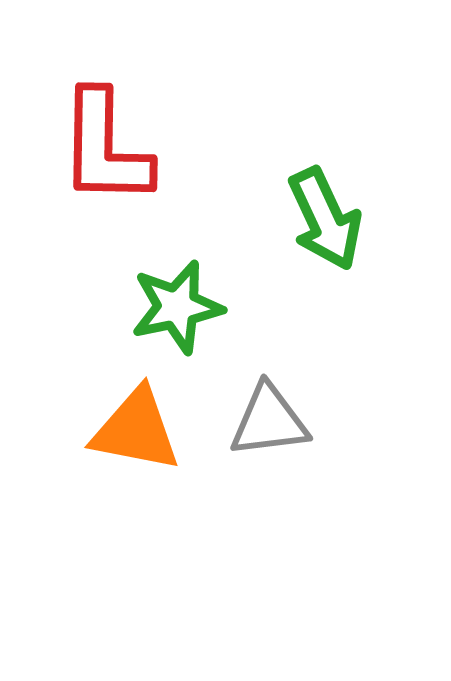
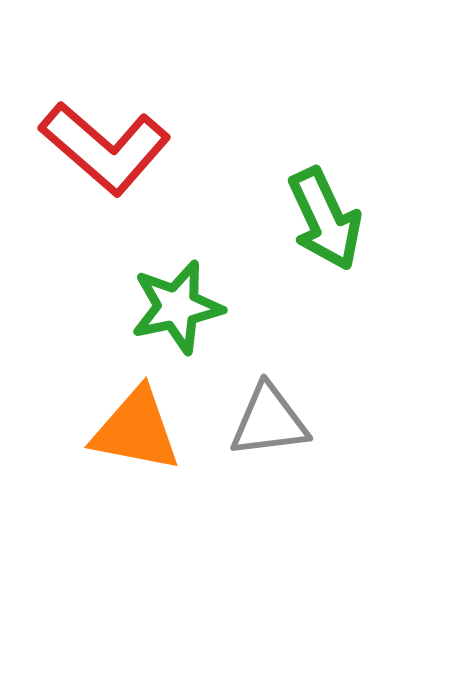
red L-shape: rotated 50 degrees counterclockwise
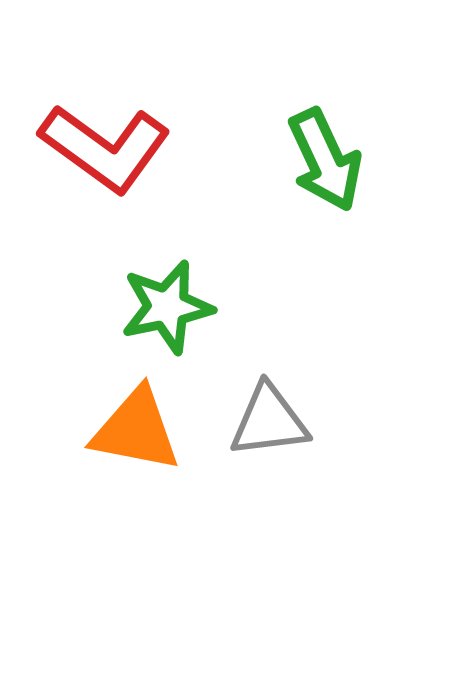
red L-shape: rotated 5 degrees counterclockwise
green arrow: moved 59 px up
green star: moved 10 px left
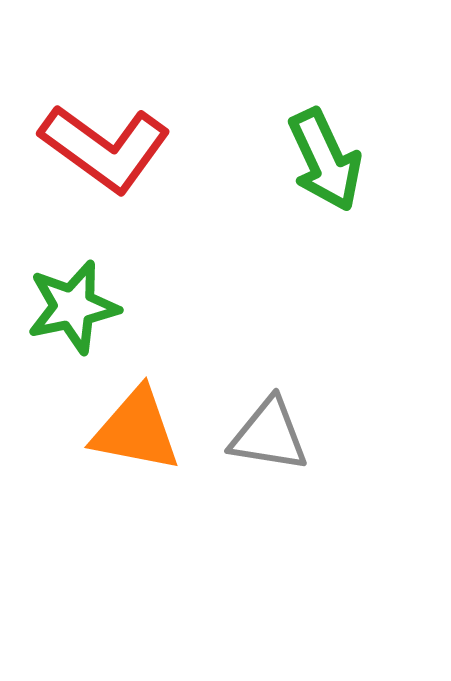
green star: moved 94 px left
gray triangle: moved 14 px down; rotated 16 degrees clockwise
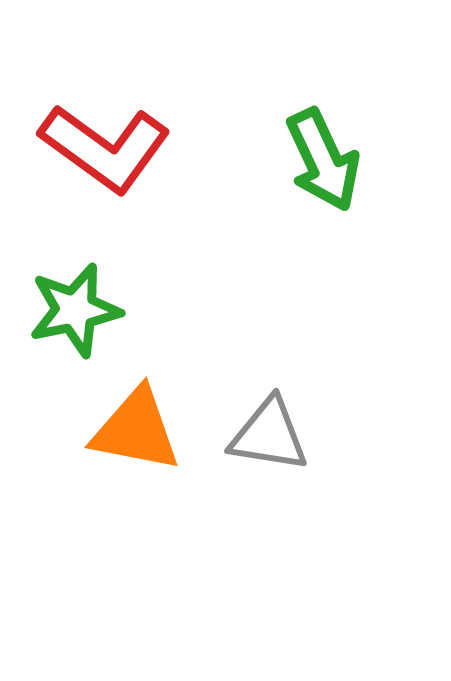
green arrow: moved 2 px left
green star: moved 2 px right, 3 px down
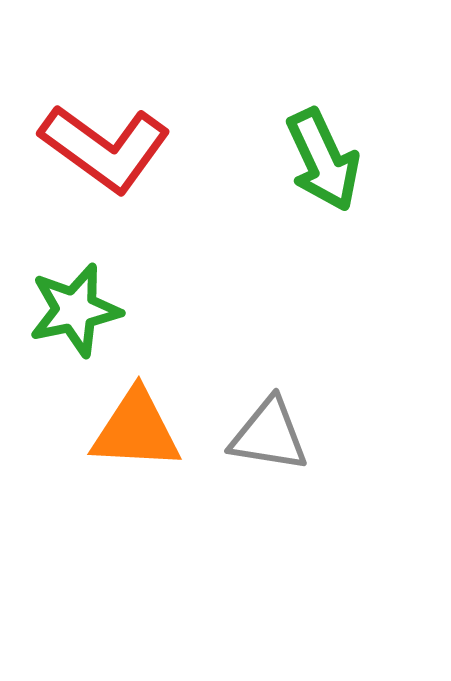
orange triangle: rotated 8 degrees counterclockwise
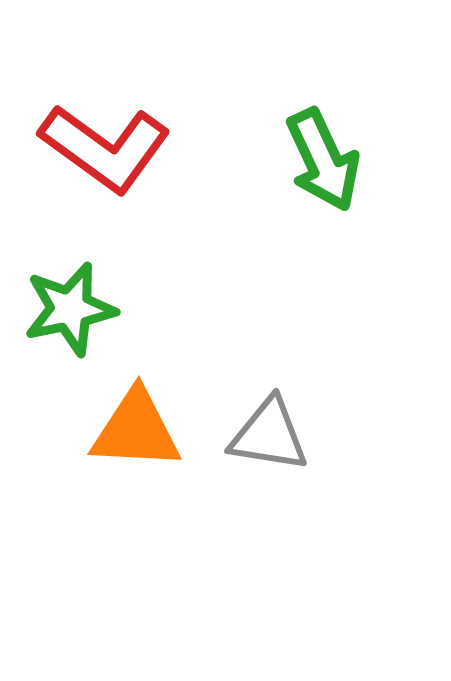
green star: moved 5 px left, 1 px up
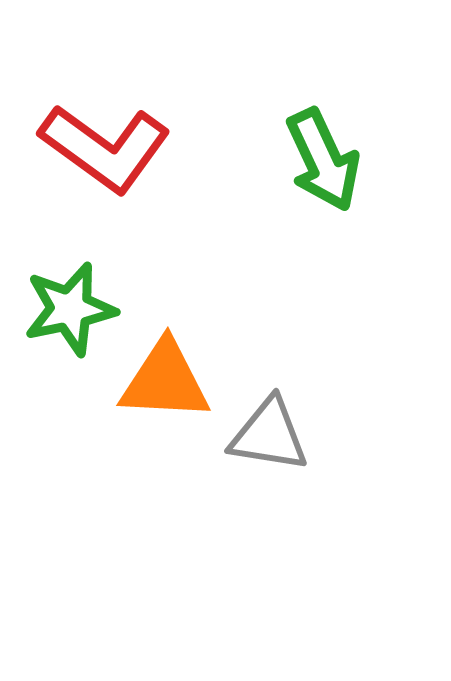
orange triangle: moved 29 px right, 49 px up
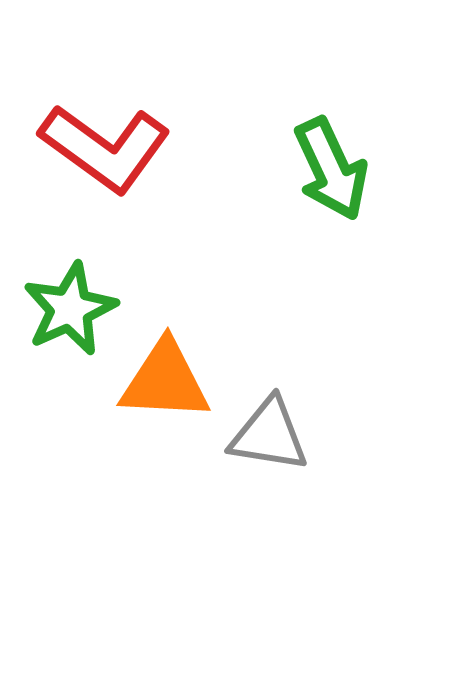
green arrow: moved 8 px right, 9 px down
green star: rotated 12 degrees counterclockwise
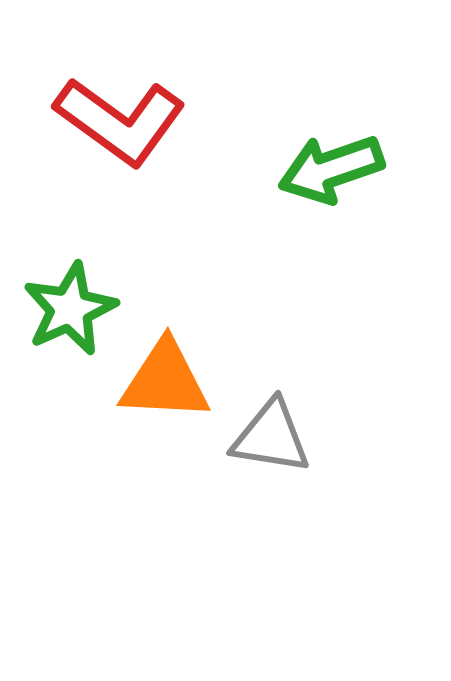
red L-shape: moved 15 px right, 27 px up
green arrow: rotated 96 degrees clockwise
gray triangle: moved 2 px right, 2 px down
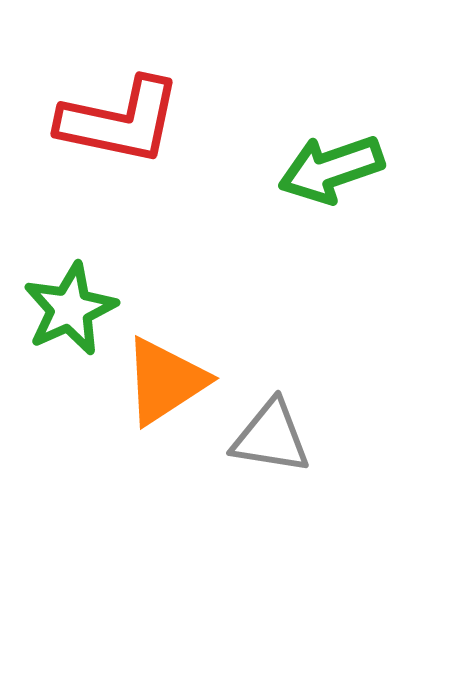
red L-shape: rotated 24 degrees counterclockwise
orange triangle: rotated 36 degrees counterclockwise
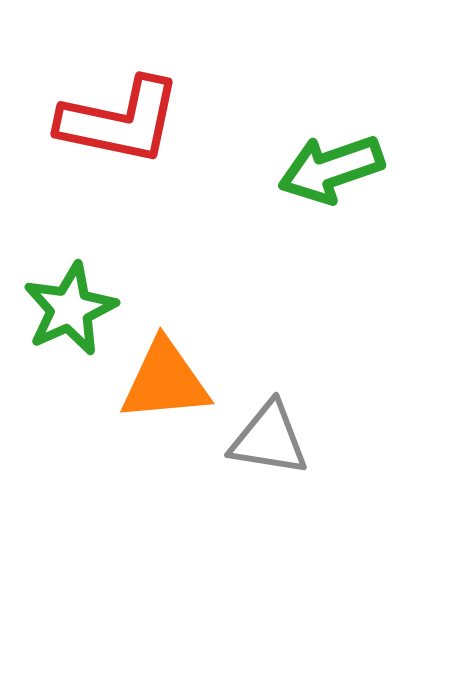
orange triangle: rotated 28 degrees clockwise
gray triangle: moved 2 px left, 2 px down
